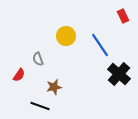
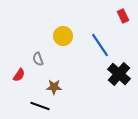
yellow circle: moved 3 px left
brown star: rotated 14 degrees clockwise
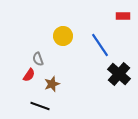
red rectangle: rotated 64 degrees counterclockwise
red semicircle: moved 10 px right
brown star: moved 2 px left, 3 px up; rotated 21 degrees counterclockwise
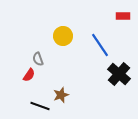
brown star: moved 9 px right, 11 px down
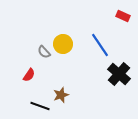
red rectangle: rotated 24 degrees clockwise
yellow circle: moved 8 px down
gray semicircle: moved 6 px right, 7 px up; rotated 24 degrees counterclockwise
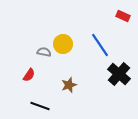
gray semicircle: rotated 144 degrees clockwise
brown star: moved 8 px right, 10 px up
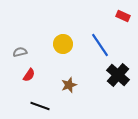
gray semicircle: moved 24 px left; rotated 24 degrees counterclockwise
black cross: moved 1 px left, 1 px down
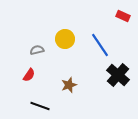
yellow circle: moved 2 px right, 5 px up
gray semicircle: moved 17 px right, 2 px up
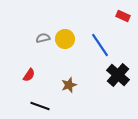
gray semicircle: moved 6 px right, 12 px up
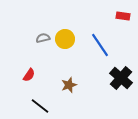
red rectangle: rotated 16 degrees counterclockwise
black cross: moved 3 px right, 3 px down
black line: rotated 18 degrees clockwise
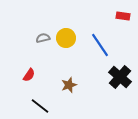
yellow circle: moved 1 px right, 1 px up
black cross: moved 1 px left, 1 px up
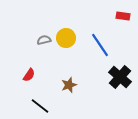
gray semicircle: moved 1 px right, 2 px down
